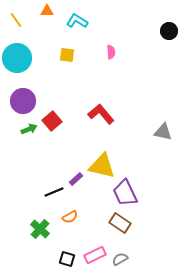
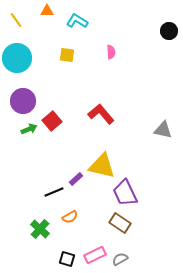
gray triangle: moved 2 px up
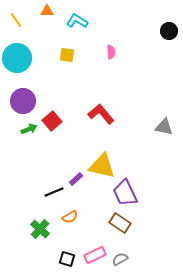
gray triangle: moved 1 px right, 3 px up
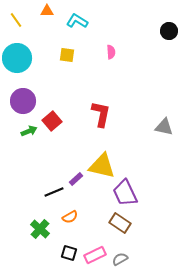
red L-shape: rotated 52 degrees clockwise
green arrow: moved 2 px down
black square: moved 2 px right, 6 px up
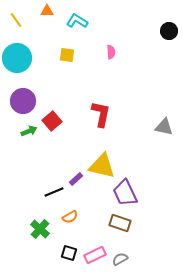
brown rectangle: rotated 15 degrees counterclockwise
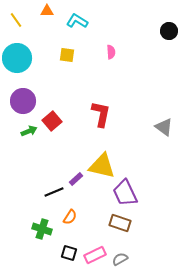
gray triangle: rotated 24 degrees clockwise
orange semicircle: rotated 28 degrees counterclockwise
green cross: moved 2 px right; rotated 24 degrees counterclockwise
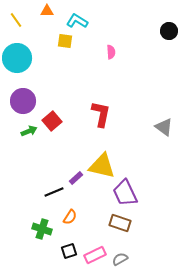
yellow square: moved 2 px left, 14 px up
purple rectangle: moved 1 px up
black square: moved 2 px up; rotated 35 degrees counterclockwise
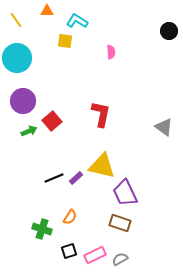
black line: moved 14 px up
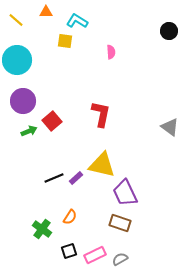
orange triangle: moved 1 px left, 1 px down
yellow line: rotated 14 degrees counterclockwise
cyan circle: moved 2 px down
gray triangle: moved 6 px right
yellow triangle: moved 1 px up
green cross: rotated 18 degrees clockwise
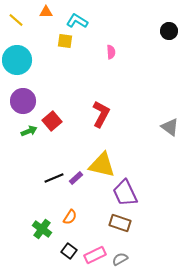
red L-shape: rotated 16 degrees clockwise
black square: rotated 35 degrees counterclockwise
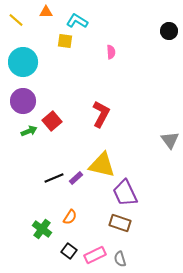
cyan circle: moved 6 px right, 2 px down
gray triangle: moved 13 px down; rotated 18 degrees clockwise
gray semicircle: rotated 77 degrees counterclockwise
